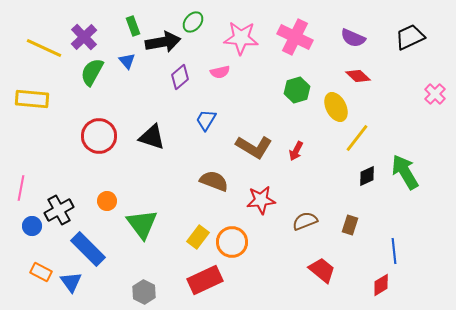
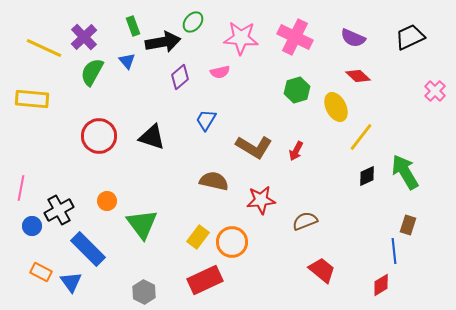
pink cross at (435, 94): moved 3 px up
yellow line at (357, 138): moved 4 px right, 1 px up
brown semicircle at (214, 181): rotated 8 degrees counterclockwise
brown rectangle at (350, 225): moved 58 px right
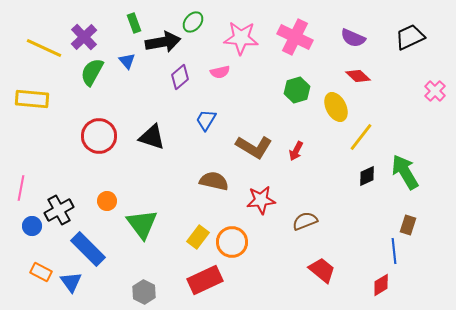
green rectangle at (133, 26): moved 1 px right, 3 px up
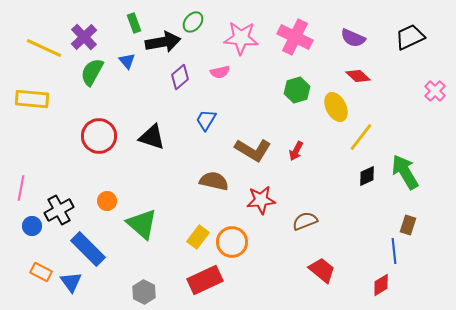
brown L-shape at (254, 147): moved 1 px left, 3 px down
green triangle at (142, 224): rotated 12 degrees counterclockwise
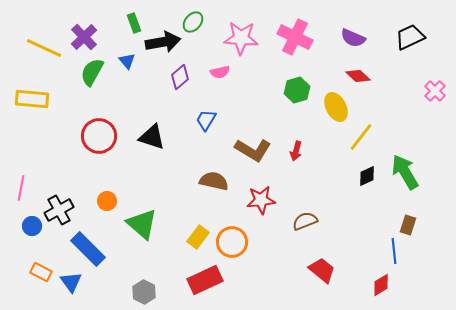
red arrow at (296, 151): rotated 12 degrees counterclockwise
